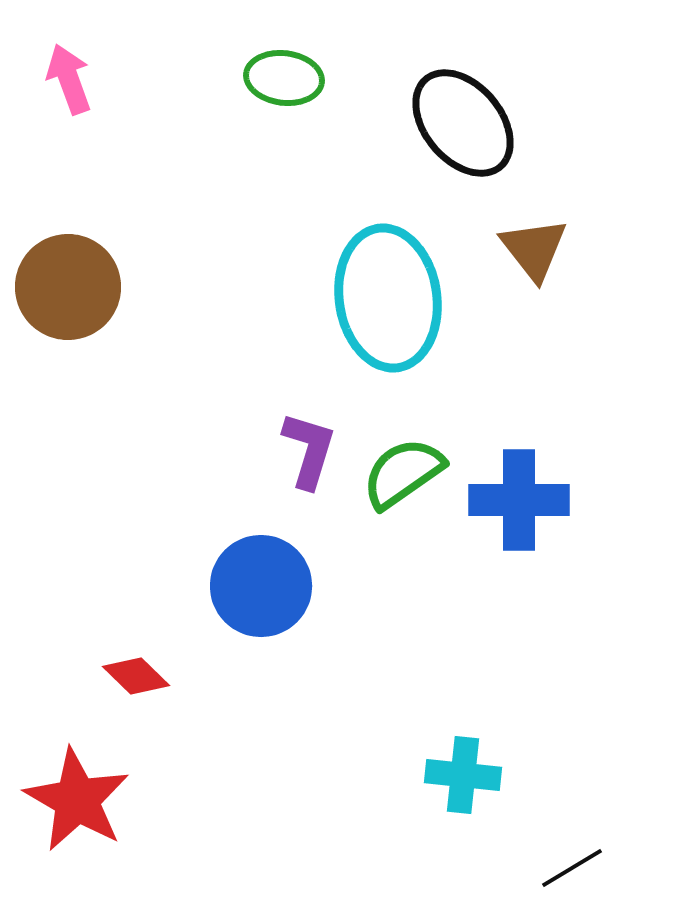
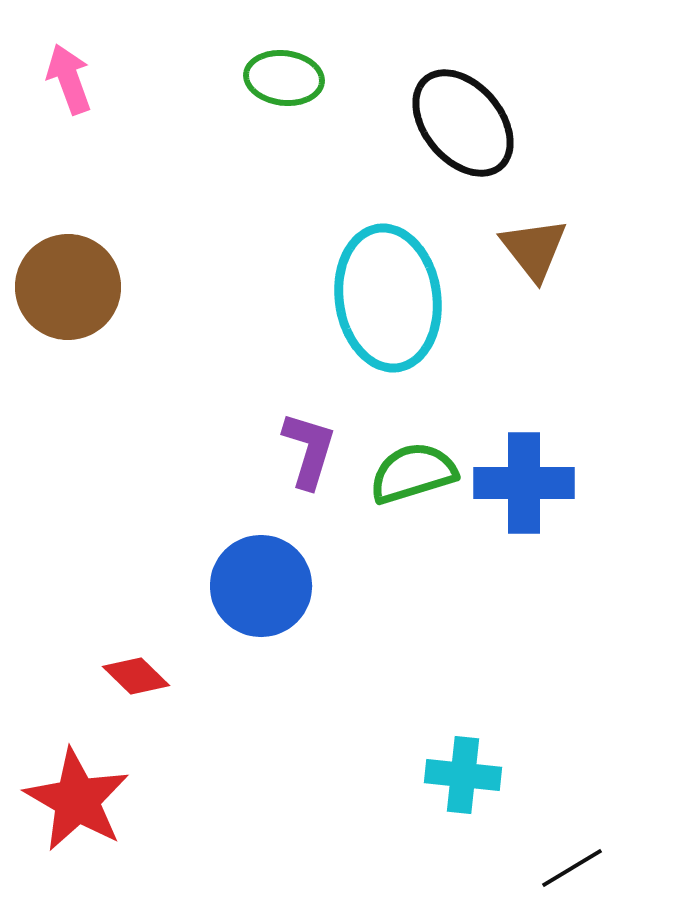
green semicircle: moved 10 px right; rotated 18 degrees clockwise
blue cross: moved 5 px right, 17 px up
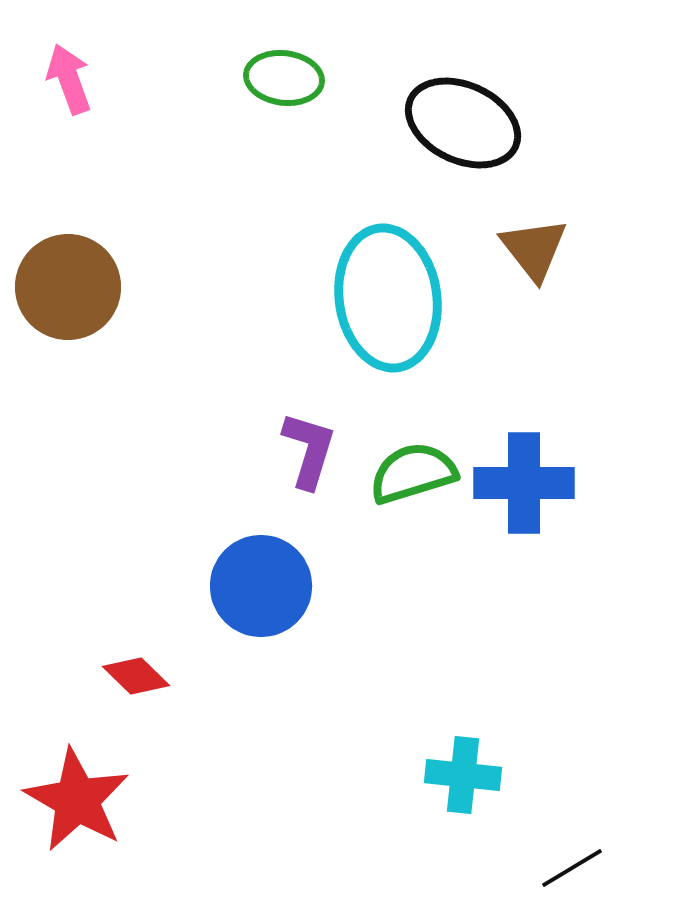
black ellipse: rotated 25 degrees counterclockwise
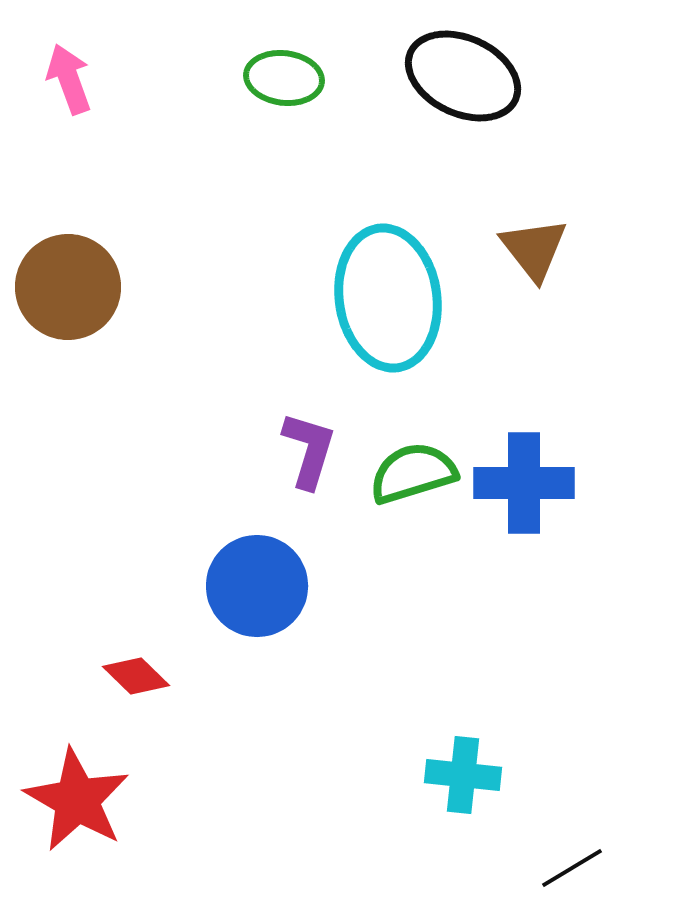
black ellipse: moved 47 px up
blue circle: moved 4 px left
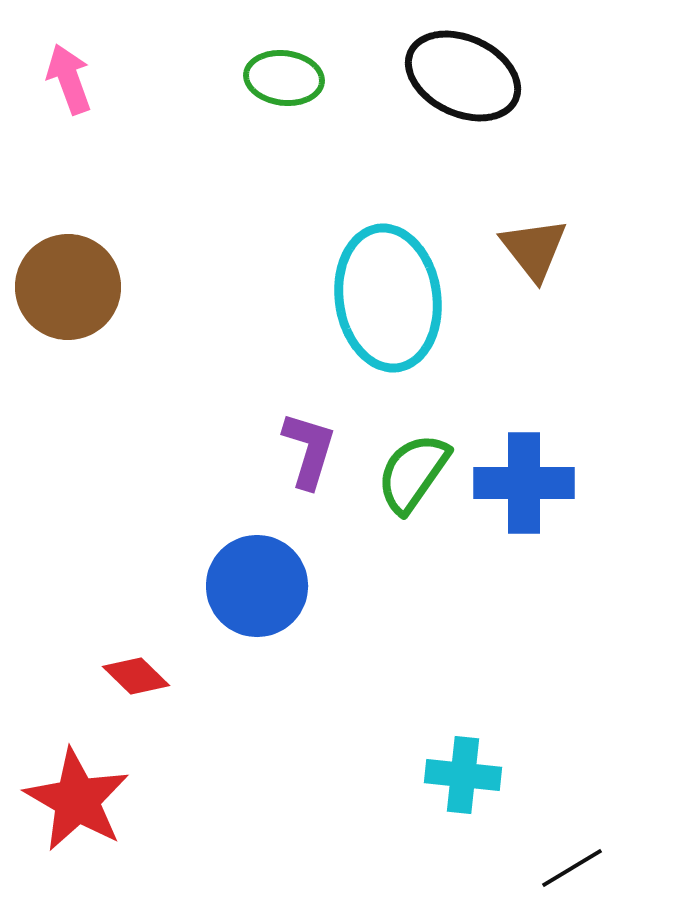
green semicircle: rotated 38 degrees counterclockwise
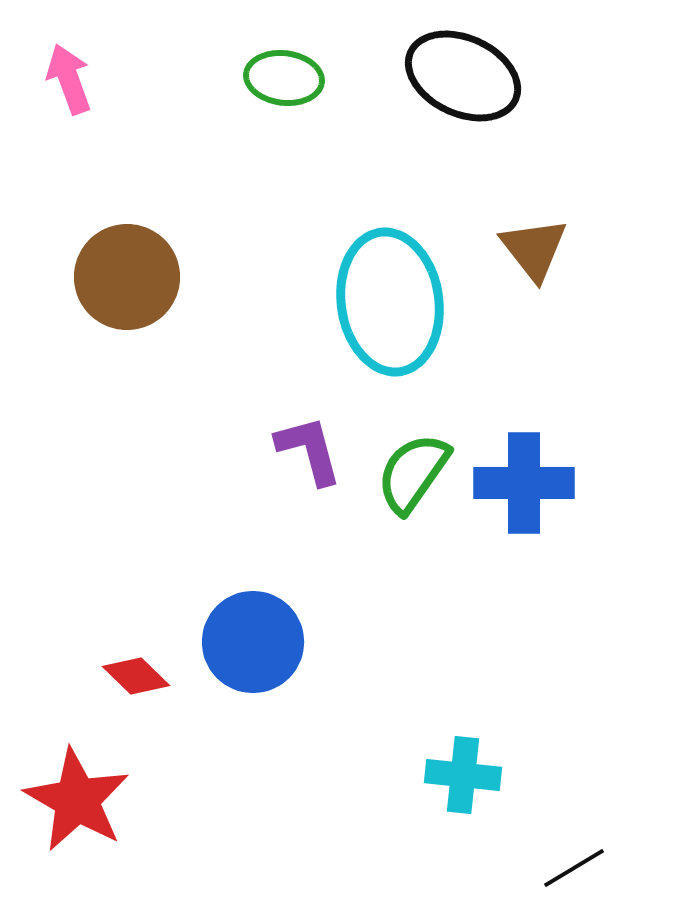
brown circle: moved 59 px right, 10 px up
cyan ellipse: moved 2 px right, 4 px down
purple L-shape: rotated 32 degrees counterclockwise
blue circle: moved 4 px left, 56 px down
black line: moved 2 px right
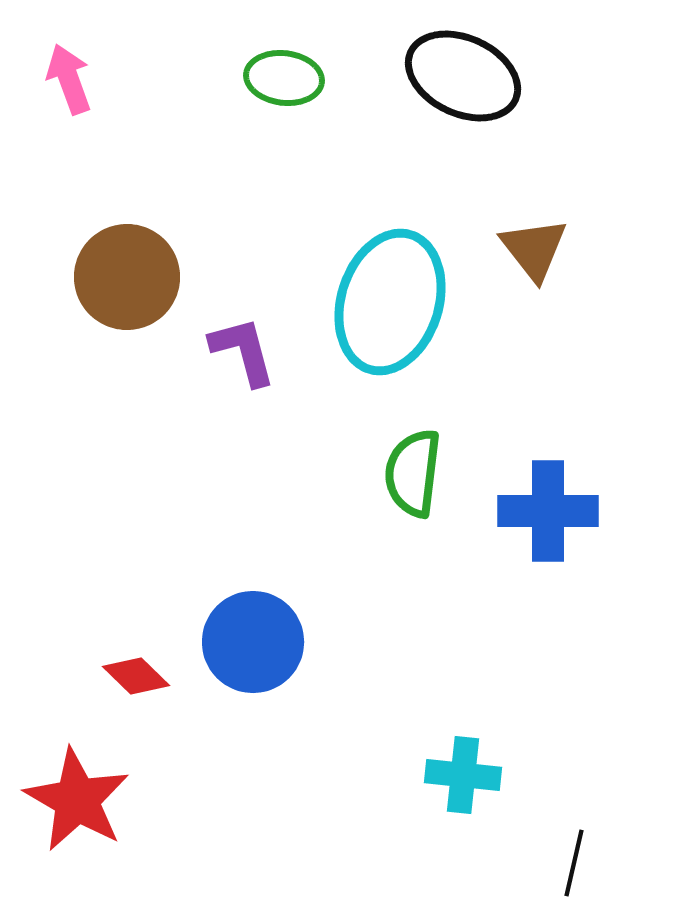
cyan ellipse: rotated 25 degrees clockwise
purple L-shape: moved 66 px left, 99 px up
green semicircle: rotated 28 degrees counterclockwise
blue cross: moved 24 px right, 28 px down
black line: moved 5 px up; rotated 46 degrees counterclockwise
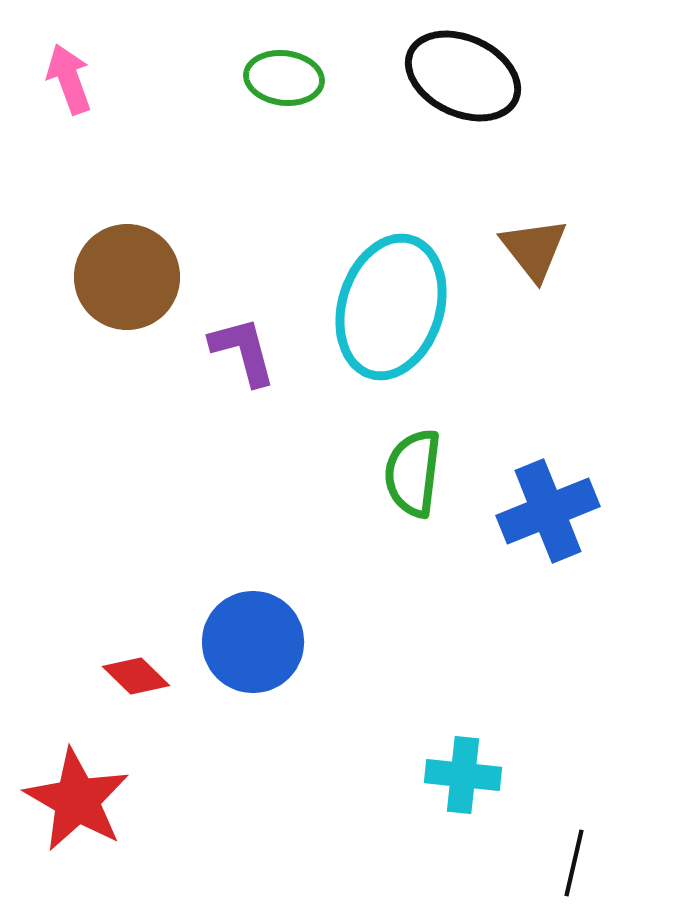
cyan ellipse: moved 1 px right, 5 px down
blue cross: rotated 22 degrees counterclockwise
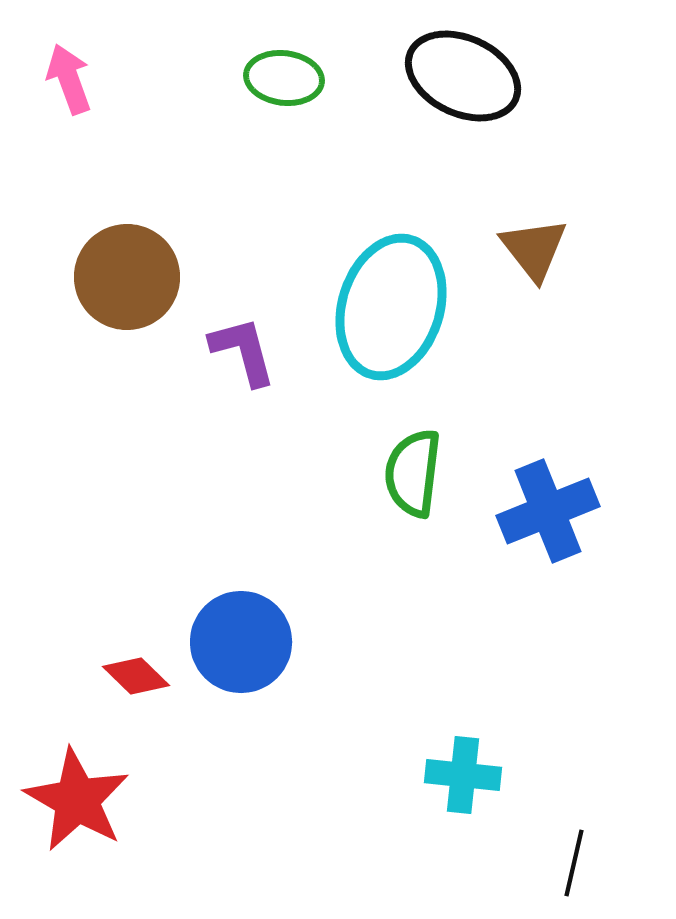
blue circle: moved 12 px left
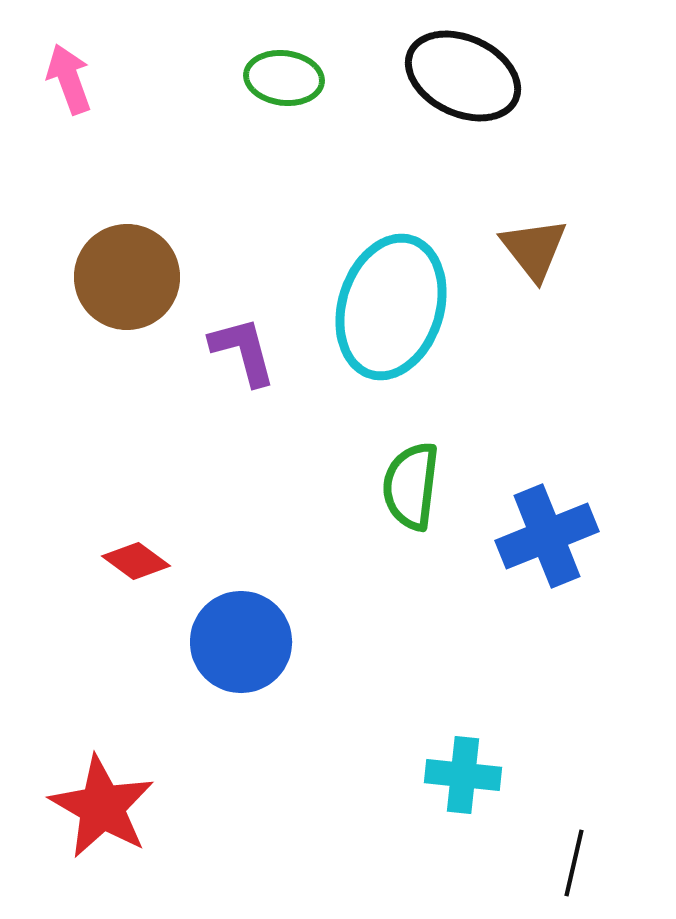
green semicircle: moved 2 px left, 13 px down
blue cross: moved 1 px left, 25 px down
red diamond: moved 115 px up; rotated 8 degrees counterclockwise
red star: moved 25 px right, 7 px down
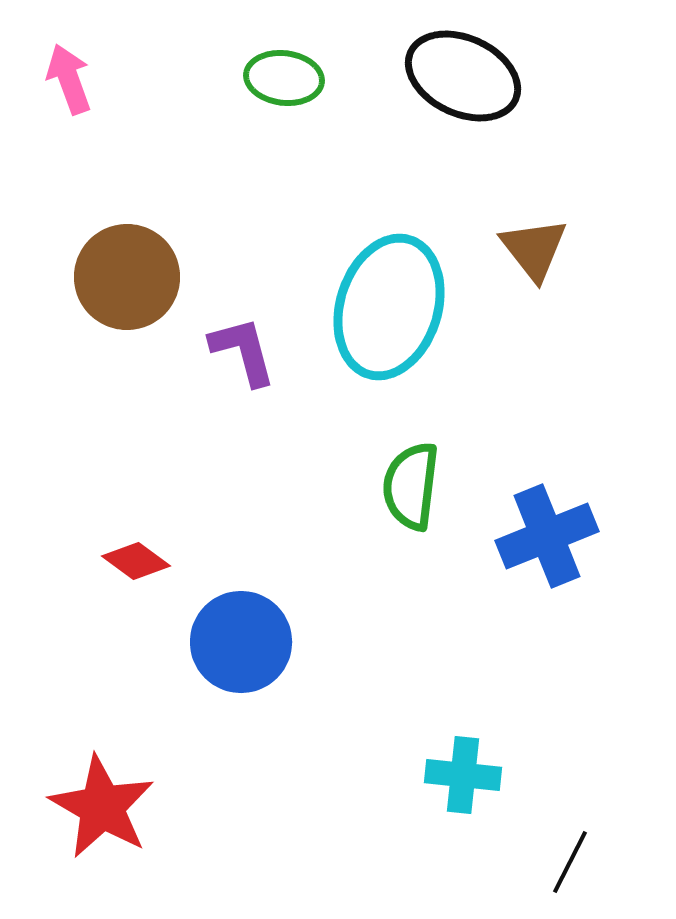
cyan ellipse: moved 2 px left
black line: moved 4 px left, 1 px up; rotated 14 degrees clockwise
